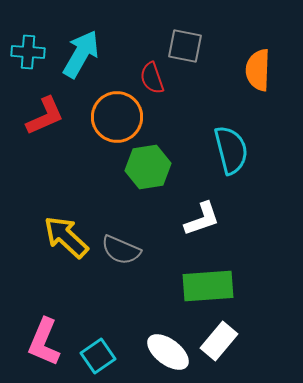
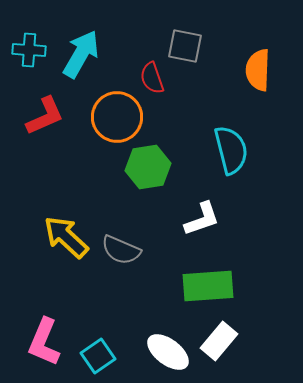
cyan cross: moved 1 px right, 2 px up
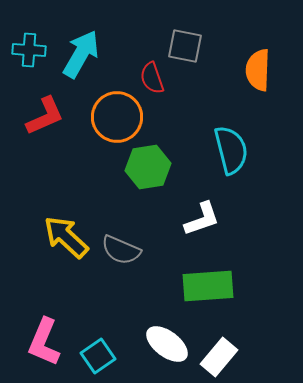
white rectangle: moved 16 px down
white ellipse: moved 1 px left, 8 px up
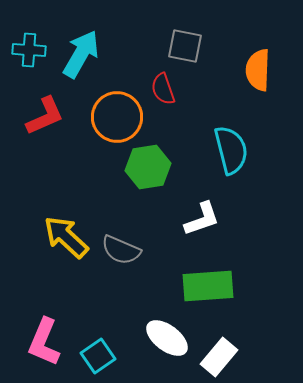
red semicircle: moved 11 px right, 11 px down
white ellipse: moved 6 px up
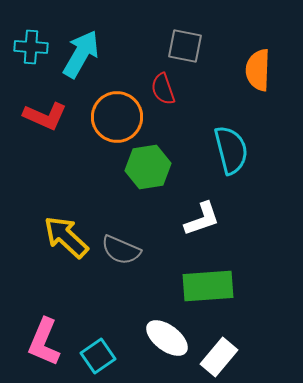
cyan cross: moved 2 px right, 3 px up
red L-shape: rotated 48 degrees clockwise
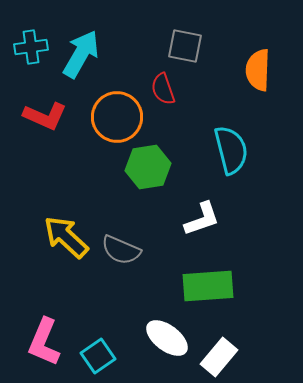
cyan cross: rotated 12 degrees counterclockwise
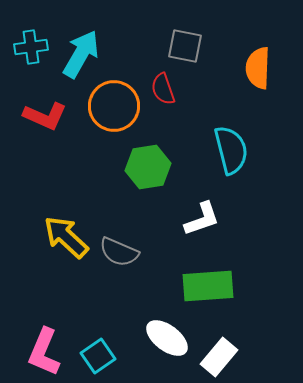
orange semicircle: moved 2 px up
orange circle: moved 3 px left, 11 px up
gray semicircle: moved 2 px left, 2 px down
pink L-shape: moved 10 px down
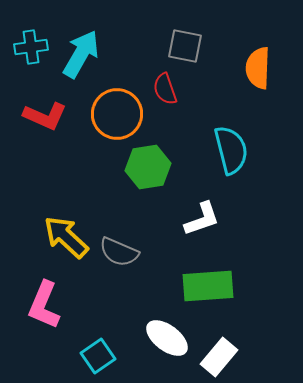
red semicircle: moved 2 px right
orange circle: moved 3 px right, 8 px down
pink L-shape: moved 47 px up
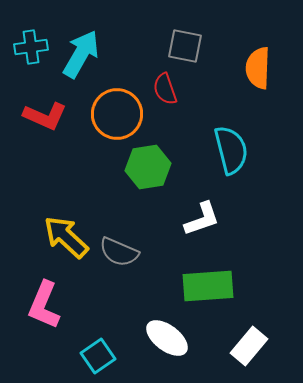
white rectangle: moved 30 px right, 11 px up
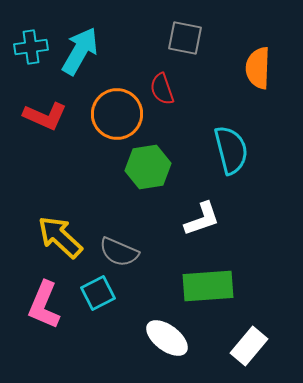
gray square: moved 8 px up
cyan arrow: moved 1 px left, 3 px up
red semicircle: moved 3 px left
yellow arrow: moved 6 px left
cyan square: moved 63 px up; rotated 8 degrees clockwise
